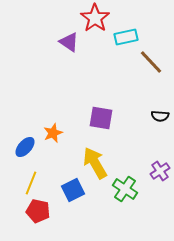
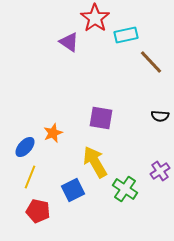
cyan rectangle: moved 2 px up
yellow arrow: moved 1 px up
yellow line: moved 1 px left, 6 px up
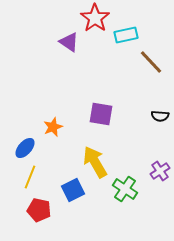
purple square: moved 4 px up
orange star: moved 6 px up
blue ellipse: moved 1 px down
red pentagon: moved 1 px right, 1 px up
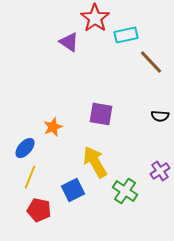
green cross: moved 2 px down
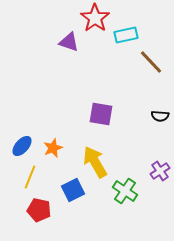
purple triangle: rotated 15 degrees counterclockwise
orange star: moved 21 px down
blue ellipse: moved 3 px left, 2 px up
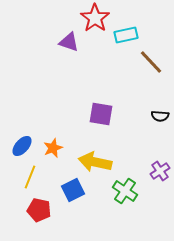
yellow arrow: rotated 48 degrees counterclockwise
